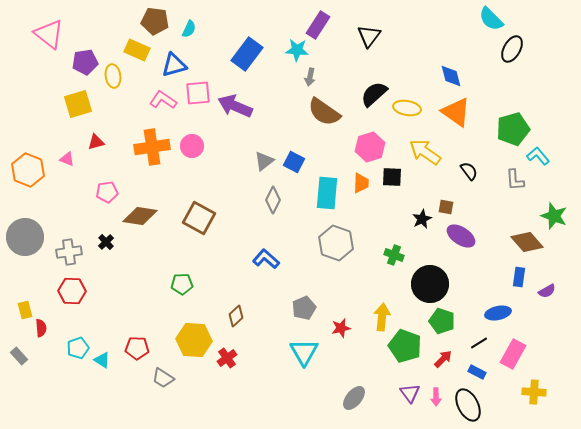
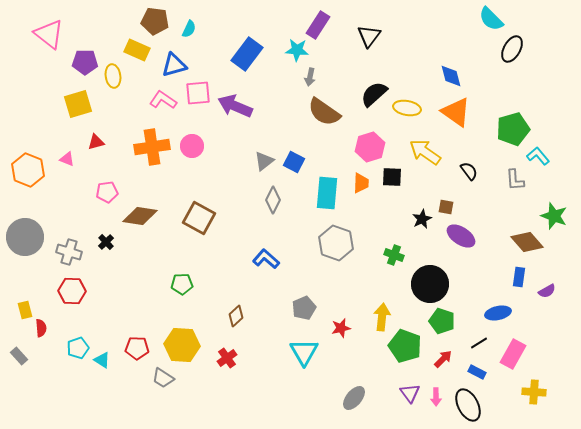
purple pentagon at (85, 62): rotated 10 degrees clockwise
gray cross at (69, 252): rotated 25 degrees clockwise
yellow hexagon at (194, 340): moved 12 px left, 5 px down
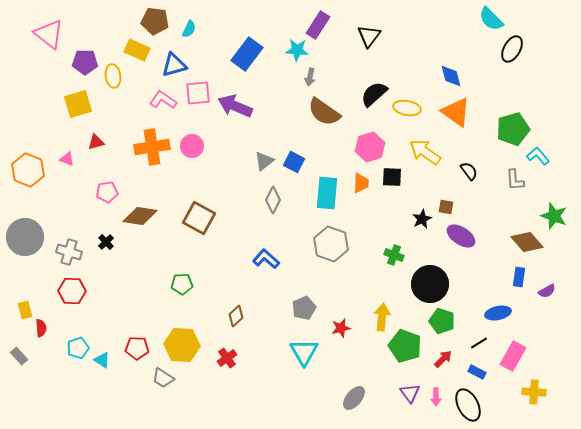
gray hexagon at (336, 243): moved 5 px left, 1 px down
pink rectangle at (513, 354): moved 2 px down
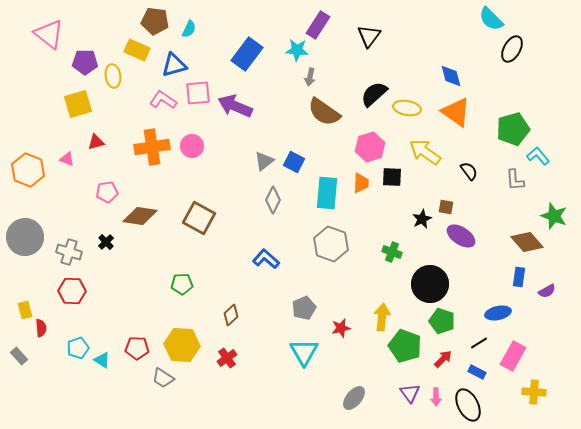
green cross at (394, 255): moved 2 px left, 3 px up
brown diamond at (236, 316): moved 5 px left, 1 px up
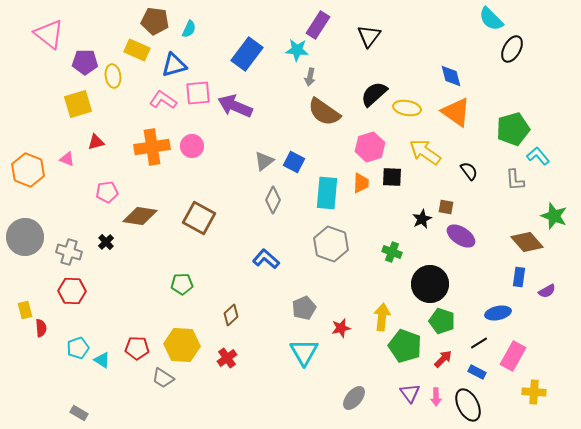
gray rectangle at (19, 356): moved 60 px right, 57 px down; rotated 18 degrees counterclockwise
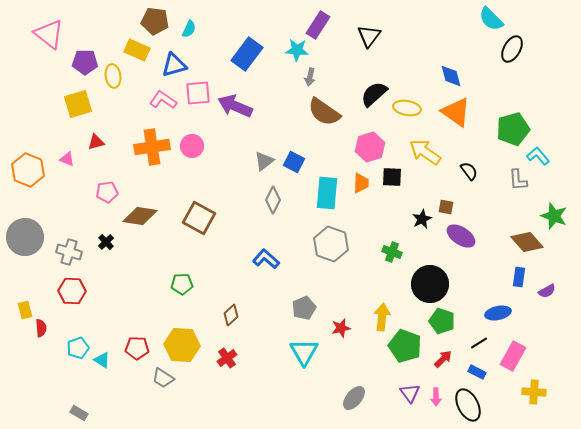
gray L-shape at (515, 180): moved 3 px right
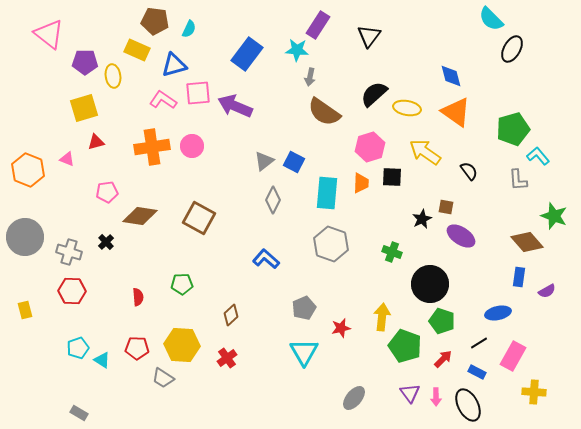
yellow square at (78, 104): moved 6 px right, 4 px down
red semicircle at (41, 328): moved 97 px right, 31 px up
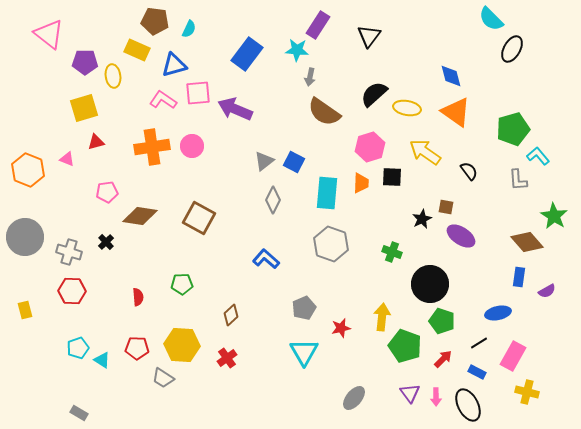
purple arrow at (235, 106): moved 3 px down
green star at (554, 216): rotated 12 degrees clockwise
yellow cross at (534, 392): moved 7 px left; rotated 10 degrees clockwise
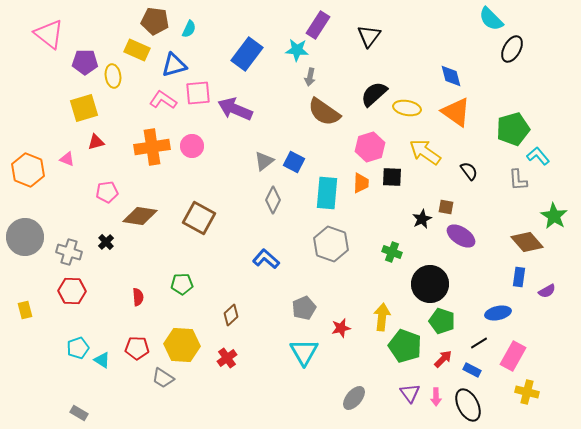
blue rectangle at (477, 372): moved 5 px left, 2 px up
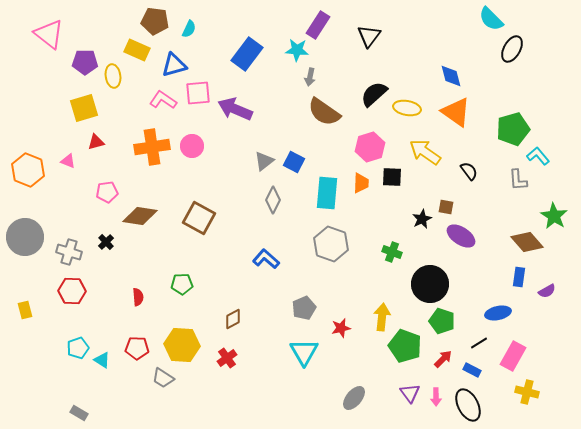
pink triangle at (67, 159): moved 1 px right, 2 px down
brown diamond at (231, 315): moved 2 px right, 4 px down; rotated 15 degrees clockwise
